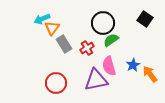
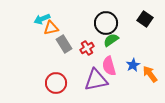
black circle: moved 3 px right
orange triangle: moved 1 px left; rotated 42 degrees clockwise
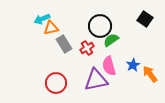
black circle: moved 6 px left, 3 px down
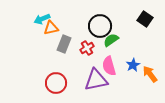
gray rectangle: rotated 54 degrees clockwise
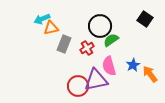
red circle: moved 22 px right, 3 px down
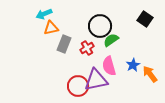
cyan arrow: moved 2 px right, 5 px up
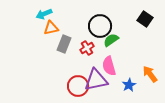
blue star: moved 4 px left, 20 px down
